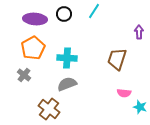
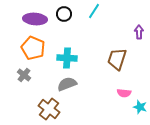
orange pentagon: rotated 20 degrees counterclockwise
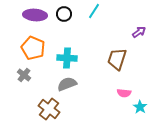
purple ellipse: moved 4 px up
purple arrow: rotated 56 degrees clockwise
cyan star: rotated 16 degrees clockwise
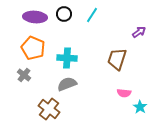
cyan line: moved 2 px left, 4 px down
purple ellipse: moved 2 px down
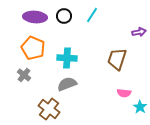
black circle: moved 2 px down
purple arrow: rotated 24 degrees clockwise
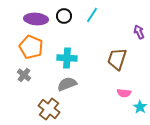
purple ellipse: moved 1 px right, 2 px down
purple arrow: rotated 104 degrees counterclockwise
orange pentagon: moved 2 px left, 1 px up
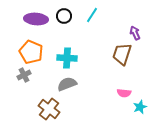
purple arrow: moved 4 px left, 1 px down
orange pentagon: moved 5 px down
brown trapezoid: moved 5 px right, 5 px up
gray cross: rotated 24 degrees clockwise
cyan star: rotated 16 degrees clockwise
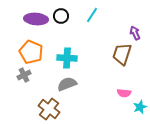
black circle: moved 3 px left
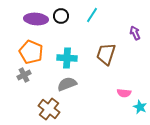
brown trapezoid: moved 16 px left
cyan star: rotated 24 degrees counterclockwise
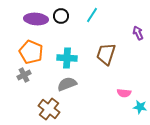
purple arrow: moved 3 px right
cyan star: rotated 16 degrees counterclockwise
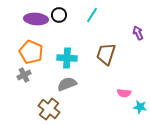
black circle: moved 2 px left, 1 px up
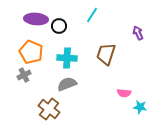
black circle: moved 11 px down
